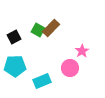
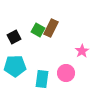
brown rectangle: rotated 18 degrees counterclockwise
pink circle: moved 4 px left, 5 px down
cyan rectangle: moved 2 px up; rotated 60 degrees counterclockwise
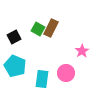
green square: moved 1 px up
cyan pentagon: rotated 25 degrees clockwise
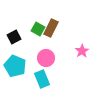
pink circle: moved 20 px left, 15 px up
cyan rectangle: rotated 30 degrees counterclockwise
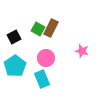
pink star: rotated 24 degrees counterclockwise
cyan pentagon: rotated 15 degrees clockwise
